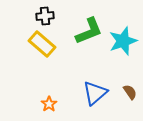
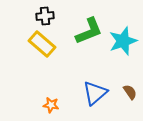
orange star: moved 2 px right, 1 px down; rotated 28 degrees counterclockwise
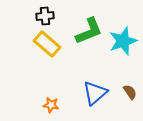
yellow rectangle: moved 5 px right
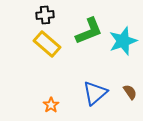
black cross: moved 1 px up
orange star: rotated 28 degrees clockwise
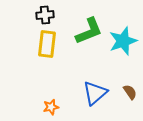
yellow rectangle: rotated 56 degrees clockwise
orange star: moved 2 px down; rotated 21 degrees clockwise
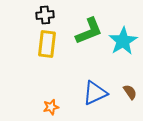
cyan star: rotated 12 degrees counterclockwise
blue triangle: rotated 16 degrees clockwise
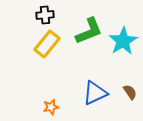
yellow rectangle: rotated 32 degrees clockwise
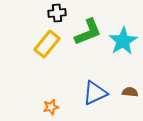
black cross: moved 12 px right, 2 px up
green L-shape: moved 1 px left, 1 px down
brown semicircle: rotated 49 degrees counterclockwise
